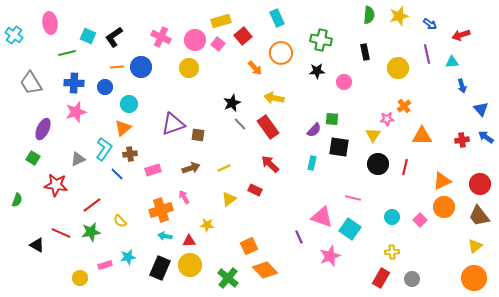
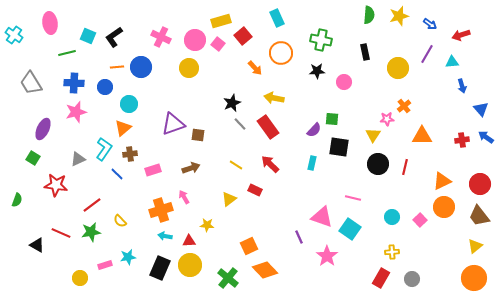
purple line at (427, 54): rotated 42 degrees clockwise
yellow line at (224, 168): moved 12 px right, 3 px up; rotated 56 degrees clockwise
pink star at (330, 256): moved 3 px left; rotated 15 degrees counterclockwise
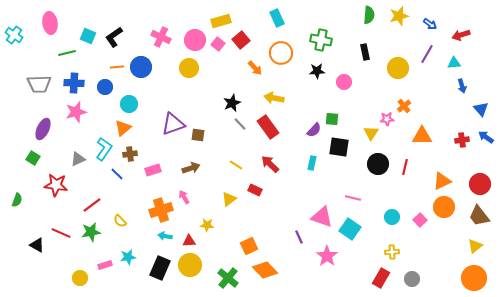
red square at (243, 36): moved 2 px left, 4 px down
cyan triangle at (452, 62): moved 2 px right, 1 px down
gray trapezoid at (31, 83): moved 8 px right, 1 px down; rotated 60 degrees counterclockwise
yellow triangle at (373, 135): moved 2 px left, 2 px up
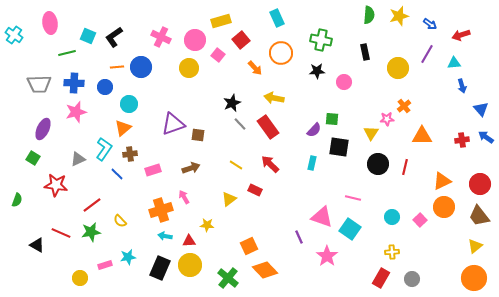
pink square at (218, 44): moved 11 px down
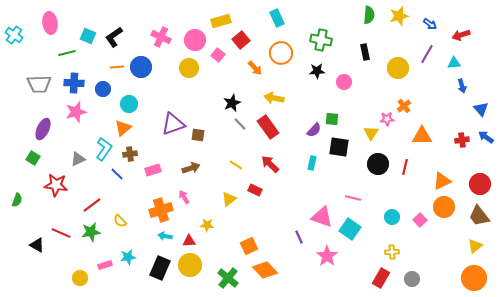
blue circle at (105, 87): moved 2 px left, 2 px down
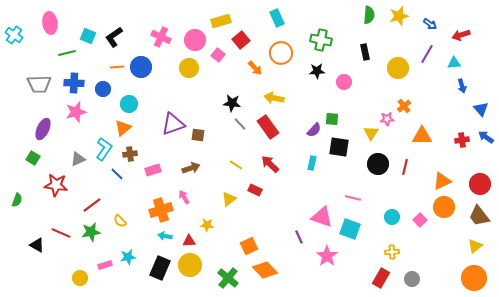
black star at (232, 103): rotated 30 degrees clockwise
cyan square at (350, 229): rotated 15 degrees counterclockwise
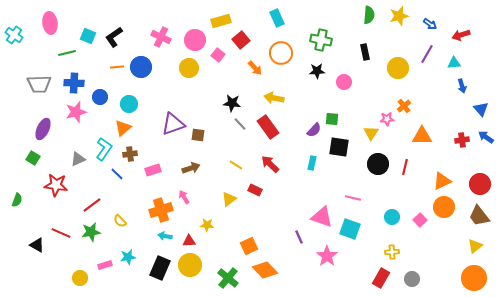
blue circle at (103, 89): moved 3 px left, 8 px down
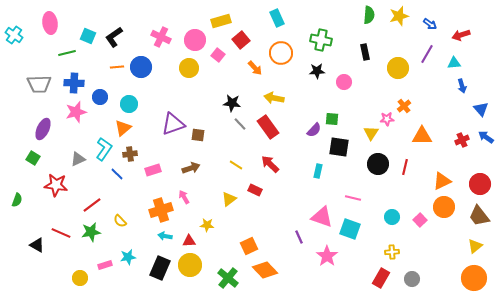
red cross at (462, 140): rotated 16 degrees counterclockwise
cyan rectangle at (312, 163): moved 6 px right, 8 px down
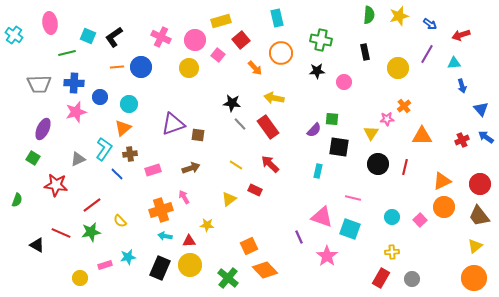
cyan rectangle at (277, 18): rotated 12 degrees clockwise
